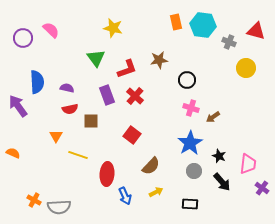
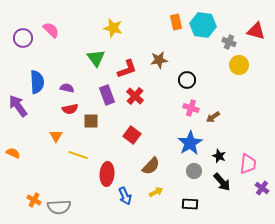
yellow circle: moved 7 px left, 3 px up
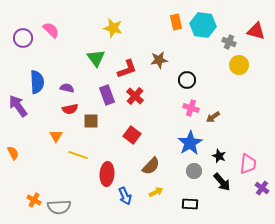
orange semicircle: rotated 40 degrees clockwise
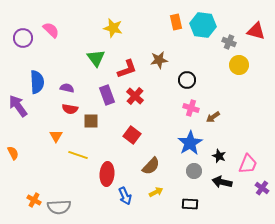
red semicircle: rotated 21 degrees clockwise
pink trapezoid: rotated 15 degrees clockwise
black arrow: rotated 144 degrees clockwise
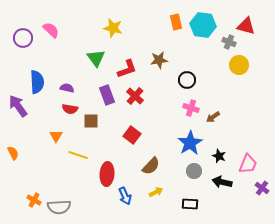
red triangle: moved 10 px left, 5 px up
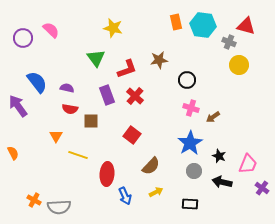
blue semicircle: rotated 35 degrees counterclockwise
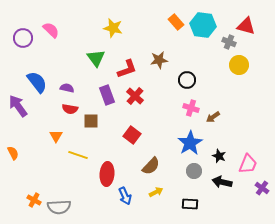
orange rectangle: rotated 28 degrees counterclockwise
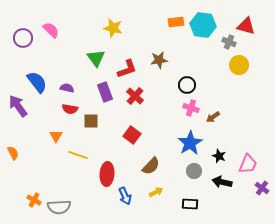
orange rectangle: rotated 56 degrees counterclockwise
black circle: moved 5 px down
purple rectangle: moved 2 px left, 3 px up
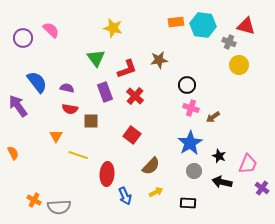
black rectangle: moved 2 px left, 1 px up
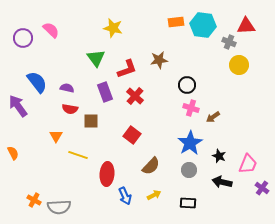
red triangle: rotated 18 degrees counterclockwise
gray circle: moved 5 px left, 1 px up
yellow arrow: moved 2 px left, 3 px down
